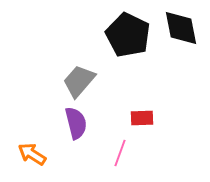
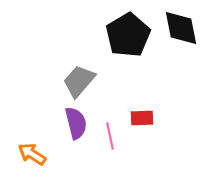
black pentagon: rotated 15 degrees clockwise
pink line: moved 10 px left, 17 px up; rotated 32 degrees counterclockwise
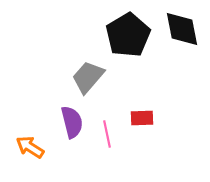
black diamond: moved 1 px right, 1 px down
gray trapezoid: moved 9 px right, 4 px up
purple semicircle: moved 4 px left, 1 px up
pink line: moved 3 px left, 2 px up
orange arrow: moved 2 px left, 7 px up
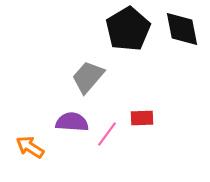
black pentagon: moved 6 px up
purple semicircle: rotated 72 degrees counterclockwise
pink line: rotated 48 degrees clockwise
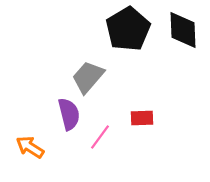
black diamond: moved 1 px right, 1 px down; rotated 9 degrees clockwise
purple semicircle: moved 3 px left, 8 px up; rotated 72 degrees clockwise
pink line: moved 7 px left, 3 px down
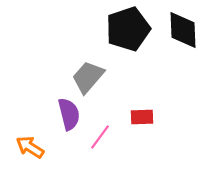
black pentagon: rotated 12 degrees clockwise
red rectangle: moved 1 px up
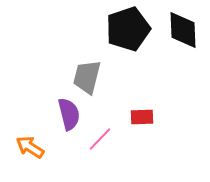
gray trapezoid: moved 1 px left; rotated 27 degrees counterclockwise
pink line: moved 2 px down; rotated 8 degrees clockwise
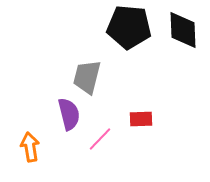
black pentagon: moved 1 px right, 2 px up; rotated 24 degrees clockwise
red rectangle: moved 1 px left, 2 px down
orange arrow: rotated 48 degrees clockwise
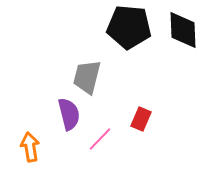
red rectangle: rotated 65 degrees counterclockwise
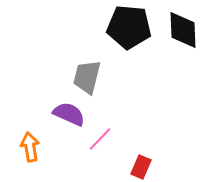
purple semicircle: rotated 52 degrees counterclockwise
red rectangle: moved 48 px down
